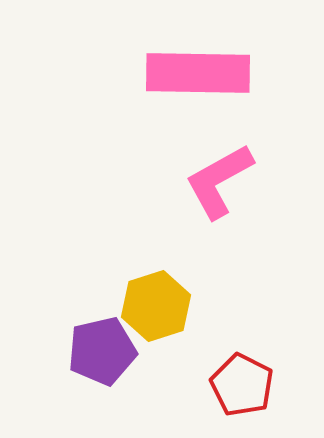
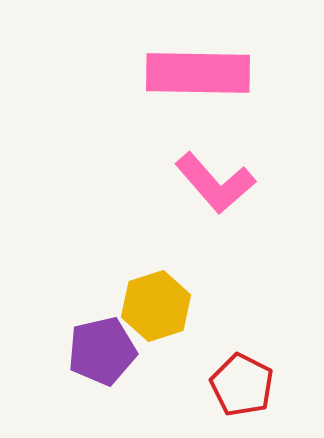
pink L-shape: moved 4 px left, 2 px down; rotated 102 degrees counterclockwise
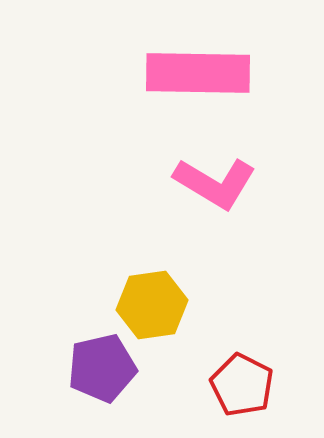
pink L-shape: rotated 18 degrees counterclockwise
yellow hexagon: moved 4 px left, 1 px up; rotated 10 degrees clockwise
purple pentagon: moved 17 px down
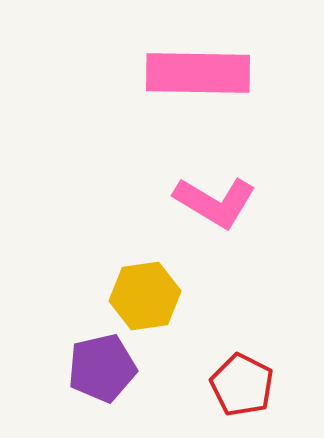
pink L-shape: moved 19 px down
yellow hexagon: moved 7 px left, 9 px up
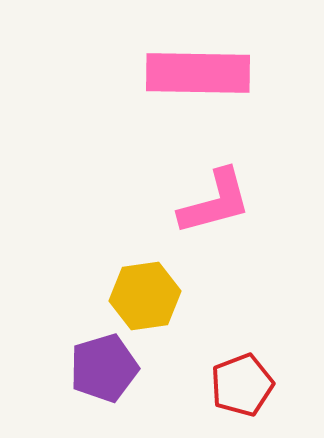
pink L-shape: rotated 46 degrees counterclockwise
purple pentagon: moved 2 px right; rotated 4 degrees counterclockwise
red pentagon: rotated 24 degrees clockwise
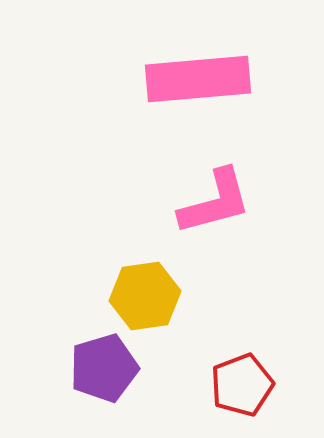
pink rectangle: moved 6 px down; rotated 6 degrees counterclockwise
